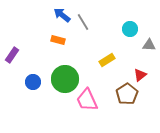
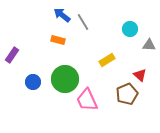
red triangle: rotated 40 degrees counterclockwise
brown pentagon: rotated 10 degrees clockwise
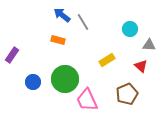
red triangle: moved 1 px right, 9 px up
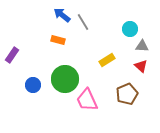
gray triangle: moved 7 px left, 1 px down
blue circle: moved 3 px down
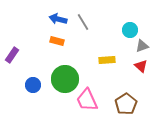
blue arrow: moved 4 px left, 4 px down; rotated 24 degrees counterclockwise
cyan circle: moved 1 px down
orange rectangle: moved 1 px left, 1 px down
gray triangle: rotated 24 degrees counterclockwise
yellow rectangle: rotated 28 degrees clockwise
brown pentagon: moved 1 px left, 10 px down; rotated 10 degrees counterclockwise
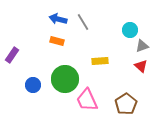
yellow rectangle: moved 7 px left, 1 px down
